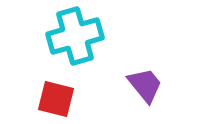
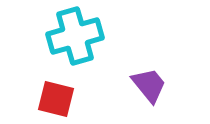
purple trapezoid: moved 4 px right
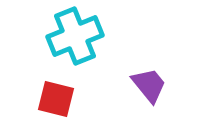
cyan cross: rotated 6 degrees counterclockwise
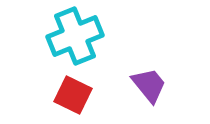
red square: moved 17 px right, 4 px up; rotated 12 degrees clockwise
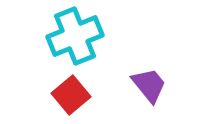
red square: moved 2 px left; rotated 24 degrees clockwise
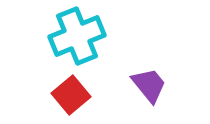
cyan cross: moved 2 px right
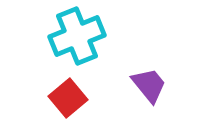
red square: moved 3 px left, 3 px down
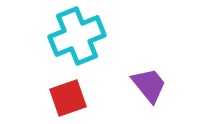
red square: rotated 21 degrees clockwise
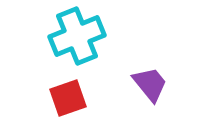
purple trapezoid: moved 1 px right, 1 px up
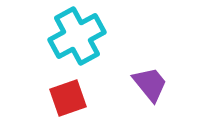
cyan cross: rotated 6 degrees counterclockwise
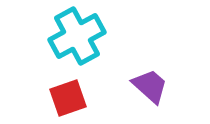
purple trapezoid: moved 2 px down; rotated 9 degrees counterclockwise
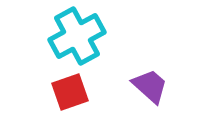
red square: moved 2 px right, 6 px up
